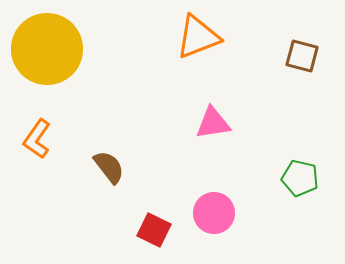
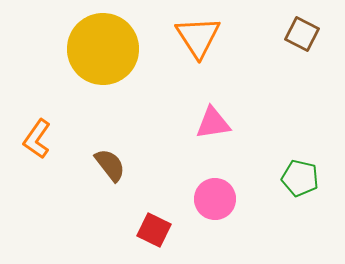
orange triangle: rotated 42 degrees counterclockwise
yellow circle: moved 56 px right
brown square: moved 22 px up; rotated 12 degrees clockwise
brown semicircle: moved 1 px right, 2 px up
pink circle: moved 1 px right, 14 px up
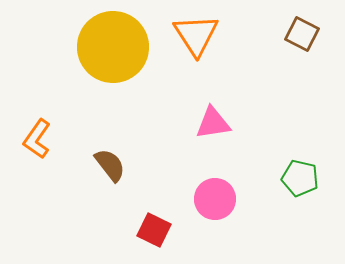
orange triangle: moved 2 px left, 2 px up
yellow circle: moved 10 px right, 2 px up
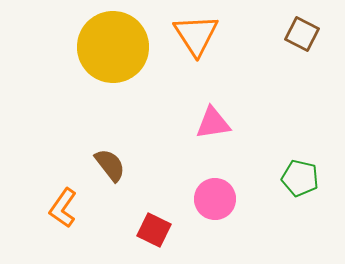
orange L-shape: moved 26 px right, 69 px down
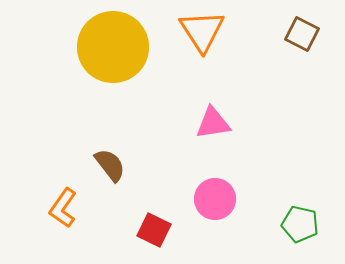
orange triangle: moved 6 px right, 4 px up
green pentagon: moved 46 px down
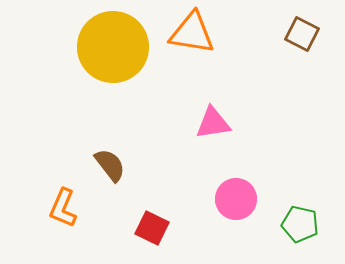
orange triangle: moved 10 px left, 2 px down; rotated 48 degrees counterclockwise
pink circle: moved 21 px right
orange L-shape: rotated 12 degrees counterclockwise
red square: moved 2 px left, 2 px up
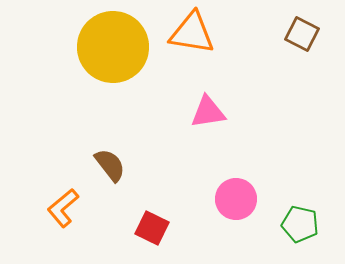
pink triangle: moved 5 px left, 11 px up
orange L-shape: rotated 27 degrees clockwise
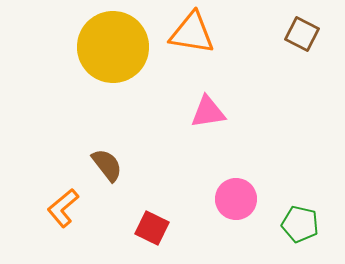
brown semicircle: moved 3 px left
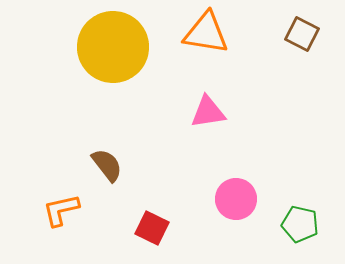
orange triangle: moved 14 px right
orange L-shape: moved 2 px left, 2 px down; rotated 27 degrees clockwise
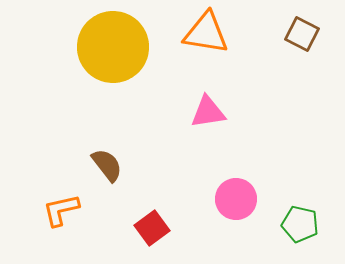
red square: rotated 28 degrees clockwise
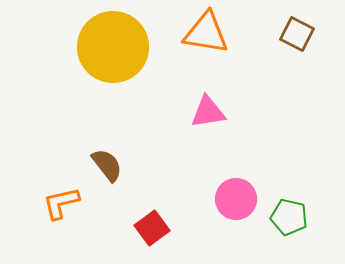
brown square: moved 5 px left
orange L-shape: moved 7 px up
green pentagon: moved 11 px left, 7 px up
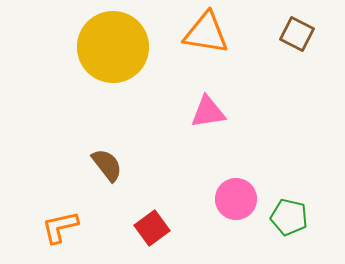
orange L-shape: moved 1 px left, 24 px down
